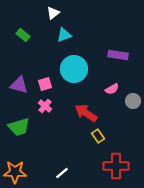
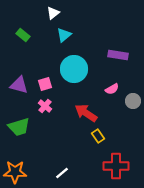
cyan triangle: rotated 21 degrees counterclockwise
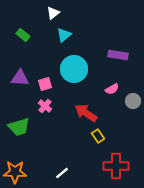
purple triangle: moved 1 px right, 7 px up; rotated 12 degrees counterclockwise
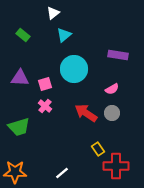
gray circle: moved 21 px left, 12 px down
yellow rectangle: moved 13 px down
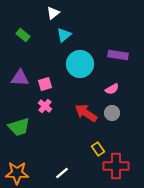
cyan circle: moved 6 px right, 5 px up
orange star: moved 2 px right, 1 px down
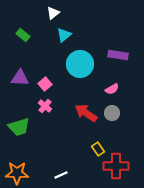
pink square: rotated 24 degrees counterclockwise
white line: moved 1 px left, 2 px down; rotated 16 degrees clockwise
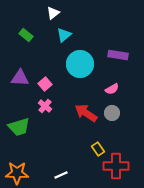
green rectangle: moved 3 px right
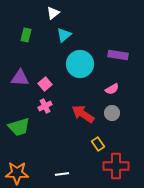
green rectangle: rotated 64 degrees clockwise
pink cross: rotated 24 degrees clockwise
red arrow: moved 3 px left, 1 px down
yellow rectangle: moved 5 px up
white line: moved 1 px right, 1 px up; rotated 16 degrees clockwise
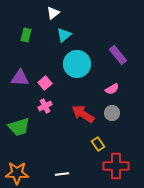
purple rectangle: rotated 42 degrees clockwise
cyan circle: moved 3 px left
pink square: moved 1 px up
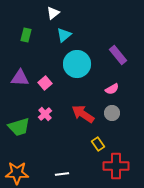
pink cross: moved 8 px down; rotated 16 degrees counterclockwise
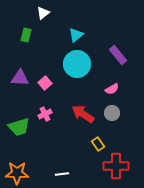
white triangle: moved 10 px left
cyan triangle: moved 12 px right
pink cross: rotated 16 degrees clockwise
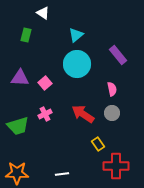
white triangle: rotated 48 degrees counterclockwise
pink semicircle: rotated 72 degrees counterclockwise
green trapezoid: moved 1 px left, 1 px up
